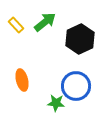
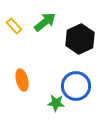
yellow rectangle: moved 2 px left, 1 px down
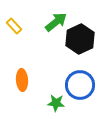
green arrow: moved 11 px right
orange ellipse: rotated 10 degrees clockwise
blue circle: moved 4 px right, 1 px up
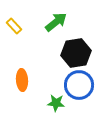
black hexagon: moved 4 px left, 14 px down; rotated 16 degrees clockwise
blue circle: moved 1 px left
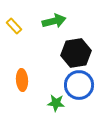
green arrow: moved 2 px left, 1 px up; rotated 25 degrees clockwise
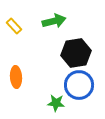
orange ellipse: moved 6 px left, 3 px up
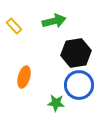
orange ellipse: moved 8 px right; rotated 20 degrees clockwise
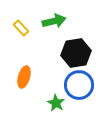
yellow rectangle: moved 7 px right, 2 px down
green star: rotated 24 degrees clockwise
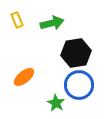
green arrow: moved 2 px left, 2 px down
yellow rectangle: moved 4 px left, 8 px up; rotated 21 degrees clockwise
orange ellipse: rotated 35 degrees clockwise
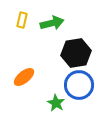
yellow rectangle: moved 5 px right; rotated 35 degrees clockwise
